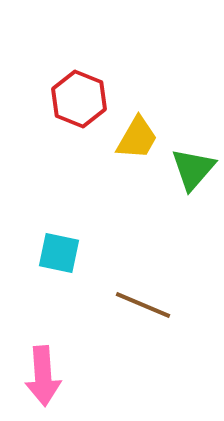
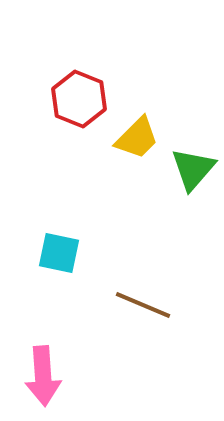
yellow trapezoid: rotated 15 degrees clockwise
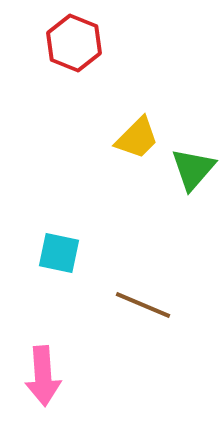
red hexagon: moved 5 px left, 56 px up
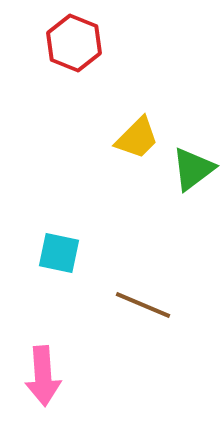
green triangle: rotated 12 degrees clockwise
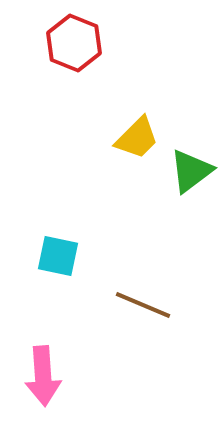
green triangle: moved 2 px left, 2 px down
cyan square: moved 1 px left, 3 px down
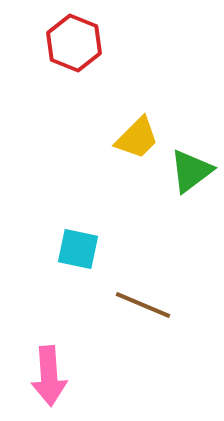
cyan square: moved 20 px right, 7 px up
pink arrow: moved 6 px right
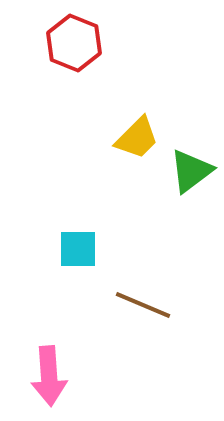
cyan square: rotated 12 degrees counterclockwise
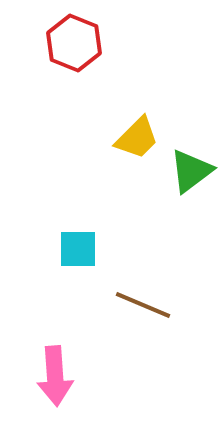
pink arrow: moved 6 px right
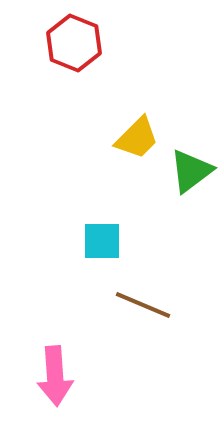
cyan square: moved 24 px right, 8 px up
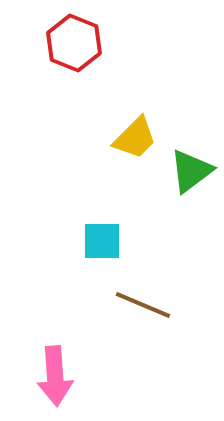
yellow trapezoid: moved 2 px left
